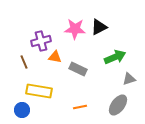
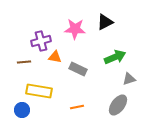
black triangle: moved 6 px right, 5 px up
brown line: rotated 72 degrees counterclockwise
orange line: moved 3 px left
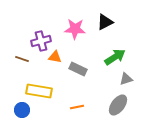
green arrow: rotated 10 degrees counterclockwise
brown line: moved 2 px left, 3 px up; rotated 24 degrees clockwise
gray triangle: moved 3 px left
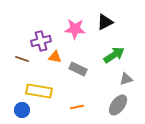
green arrow: moved 1 px left, 2 px up
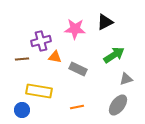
brown line: rotated 24 degrees counterclockwise
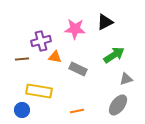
orange line: moved 4 px down
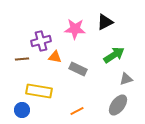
orange line: rotated 16 degrees counterclockwise
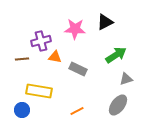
green arrow: moved 2 px right
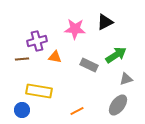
purple cross: moved 4 px left
gray rectangle: moved 11 px right, 4 px up
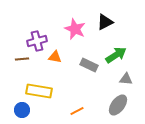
pink star: rotated 20 degrees clockwise
gray triangle: rotated 24 degrees clockwise
